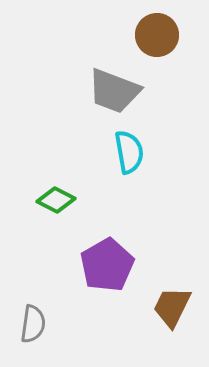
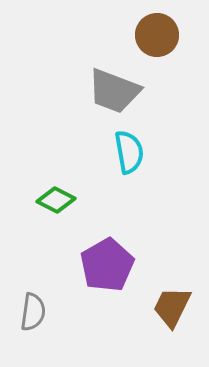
gray semicircle: moved 12 px up
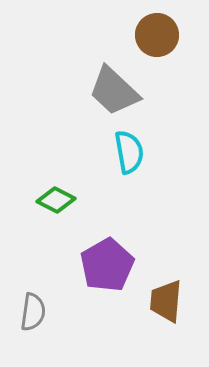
gray trapezoid: rotated 22 degrees clockwise
brown trapezoid: moved 6 px left, 6 px up; rotated 21 degrees counterclockwise
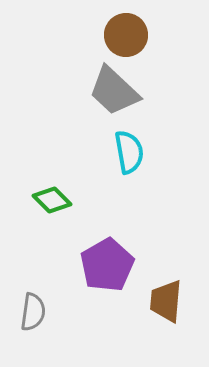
brown circle: moved 31 px left
green diamond: moved 4 px left; rotated 18 degrees clockwise
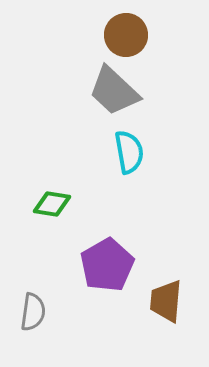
green diamond: moved 4 px down; rotated 36 degrees counterclockwise
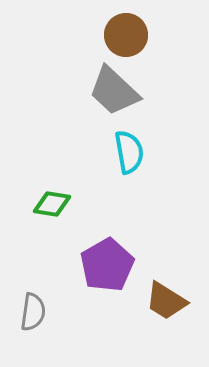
brown trapezoid: rotated 63 degrees counterclockwise
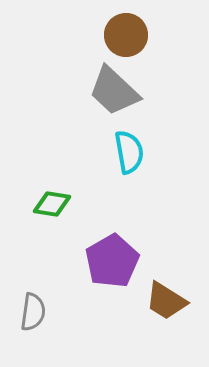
purple pentagon: moved 5 px right, 4 px up
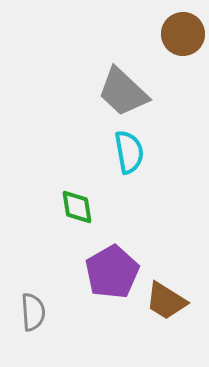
brown circle: moved 57 px right, 1 px up
gray trapezoid: moved 9 px right, 1 px down
green diamond: moved 25 px right, 3 px down; rotated 72 degrees clockwise
purple pentagon: moved 11 px down
gray semicircle: rotated 12 degrees counterclockwise
